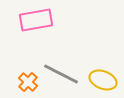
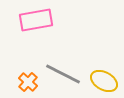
gray line: moved 2 px right
yellow ellipse: moved 1 px right, 1 px down; rotated 8 degrees clockwise
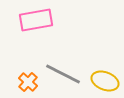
yellow ellipse: moved 1 px right; rotated 8 degrees counterclockwise
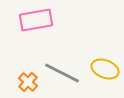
gray line: moved 1 px left, 1 px up
yellow ellipse: moved 12 px up
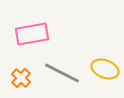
pink rectangle: moved 4 px left, 14 px down
orange cross: moved 7 px left, 4 px up
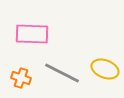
pink rectangle: rotated 12 degrees clockwise
orange cross: rotated 24 degrees counterclockwise
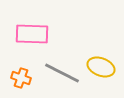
yellow ellipse: moved 4 px left, 2 px up
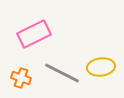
pink rectangle: moved 2 px right; rotated 28 degrees counterclockwise
yellow ellipse: rotated 28 degrees counterclockwise
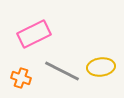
gray line: moved 2 px up
